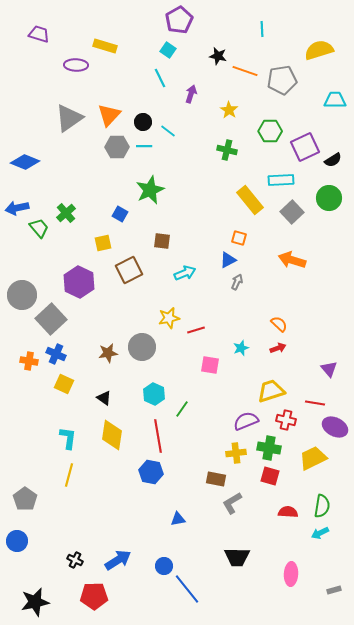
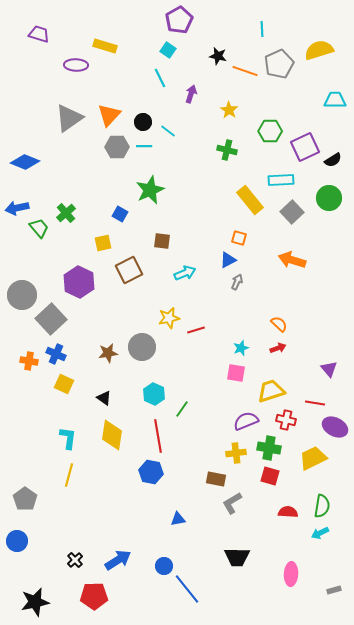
gray pentagon at (282, 80): moved 3 px left, 16 px up; rotated 16 degrees counterclockwise
pink square at (210, 365): moved 26 px right, 8 px down
black cross at (75, 560): rotated 21 degrees clockwise
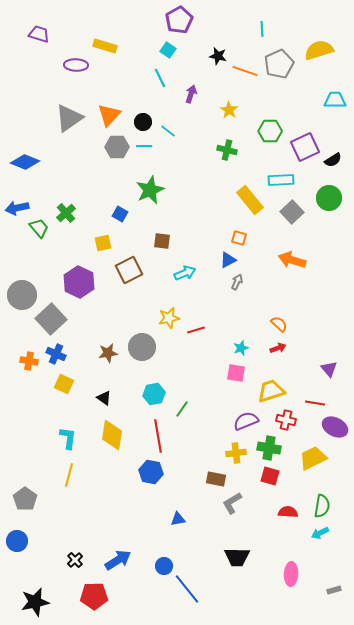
cyan hexagon at (154, 394): rotated 25 degrees clockwise
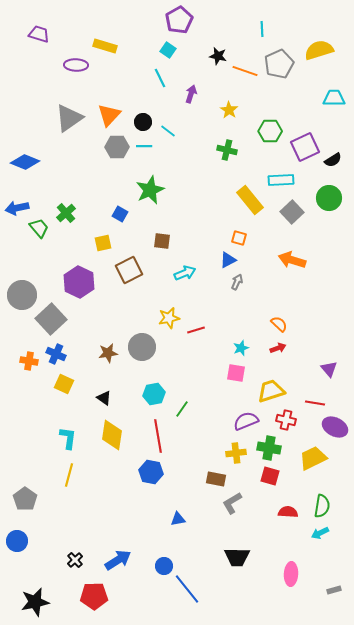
cyan trapezoid at (335, 100): moved 1 px left, 2 px up
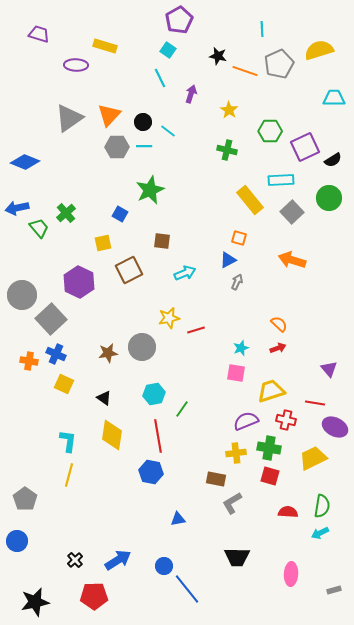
cyan L-shape at (68, 438): moved 3 px down
